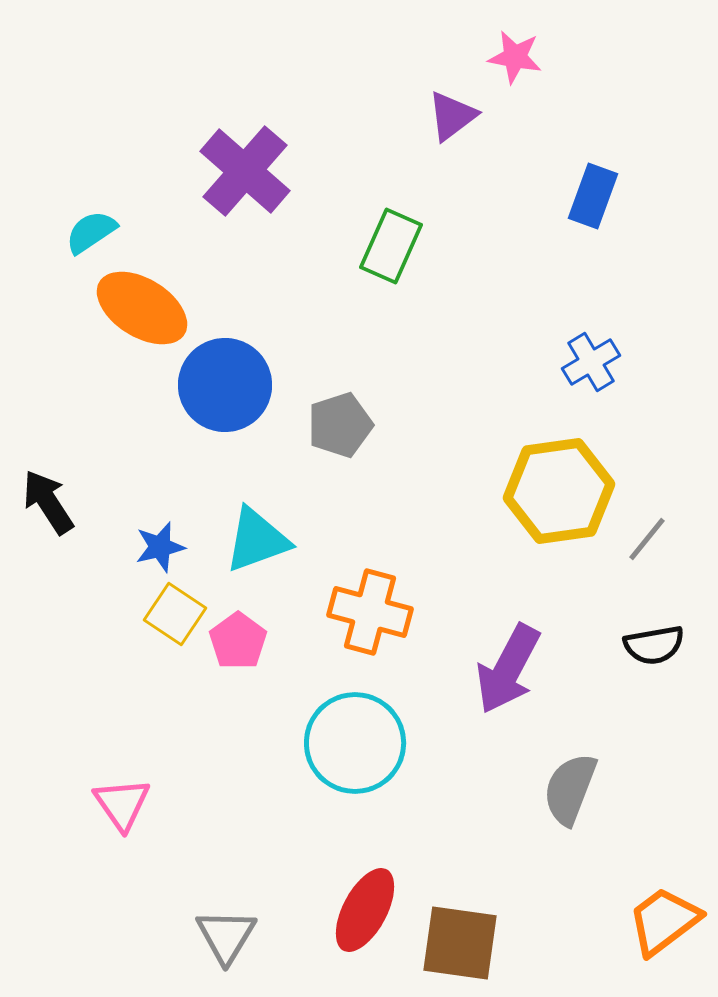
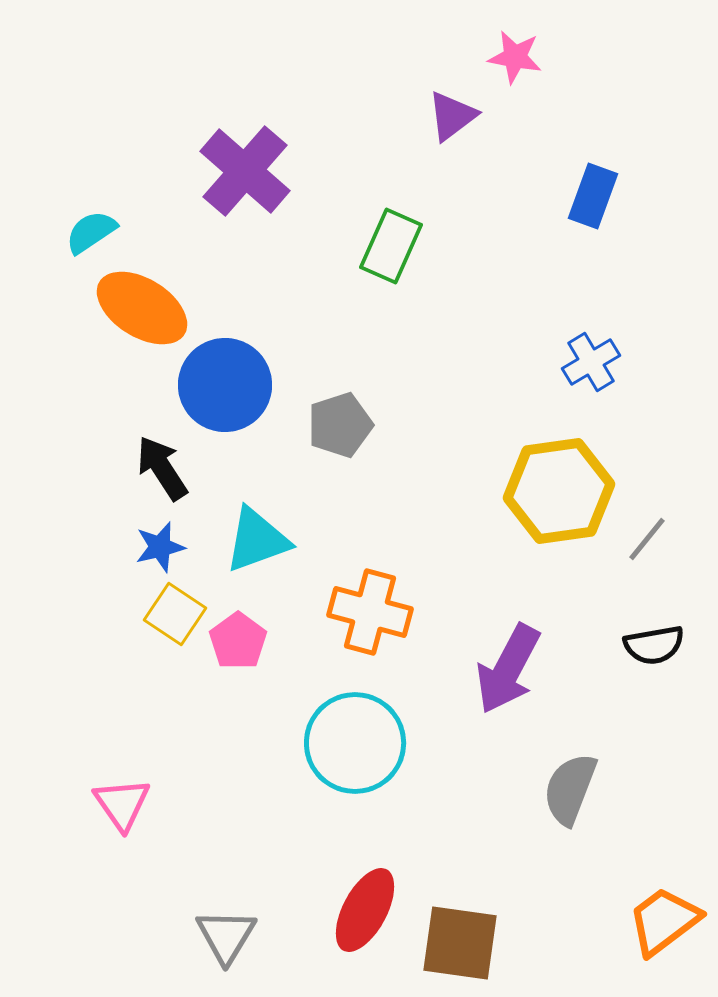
black arrow: moved 114 px right, 34 px up
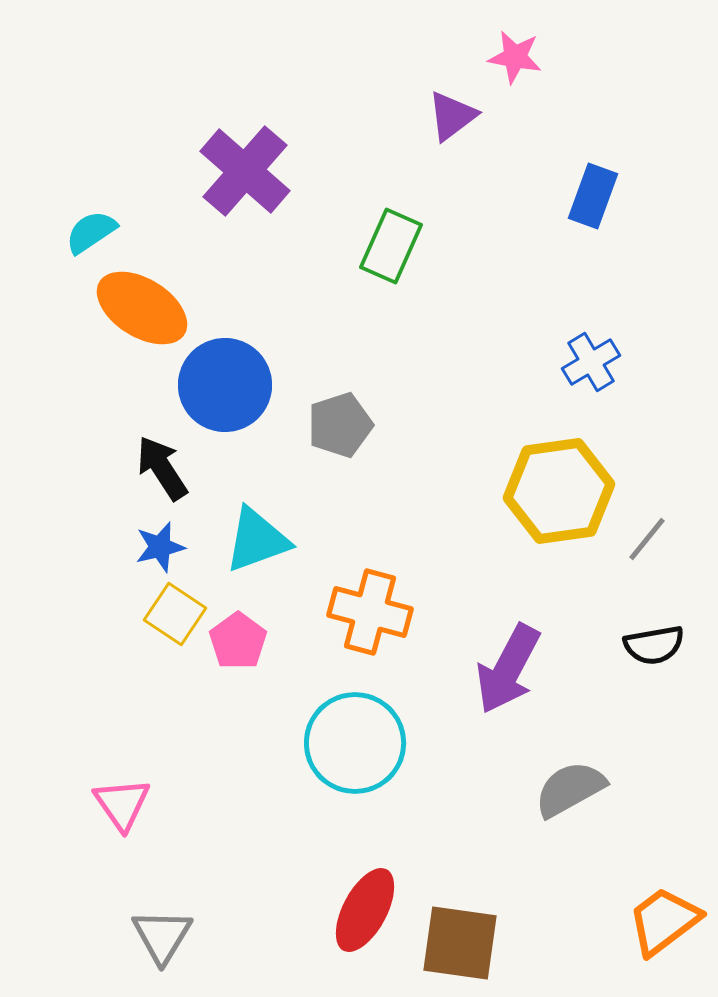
gray semicircle: rotated 40 degrees clockwise
gray triangle: moved 64 px left
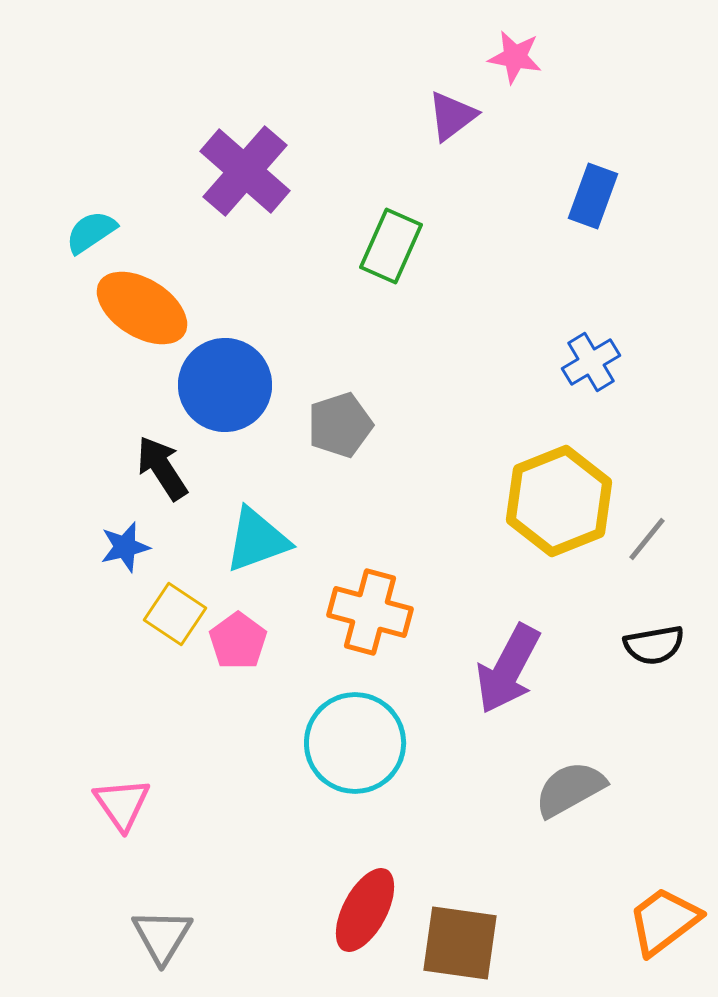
yellow hexagon: moved 10 px down; rotated 14 degrees counterclockwise
blue star: moved 35 px left
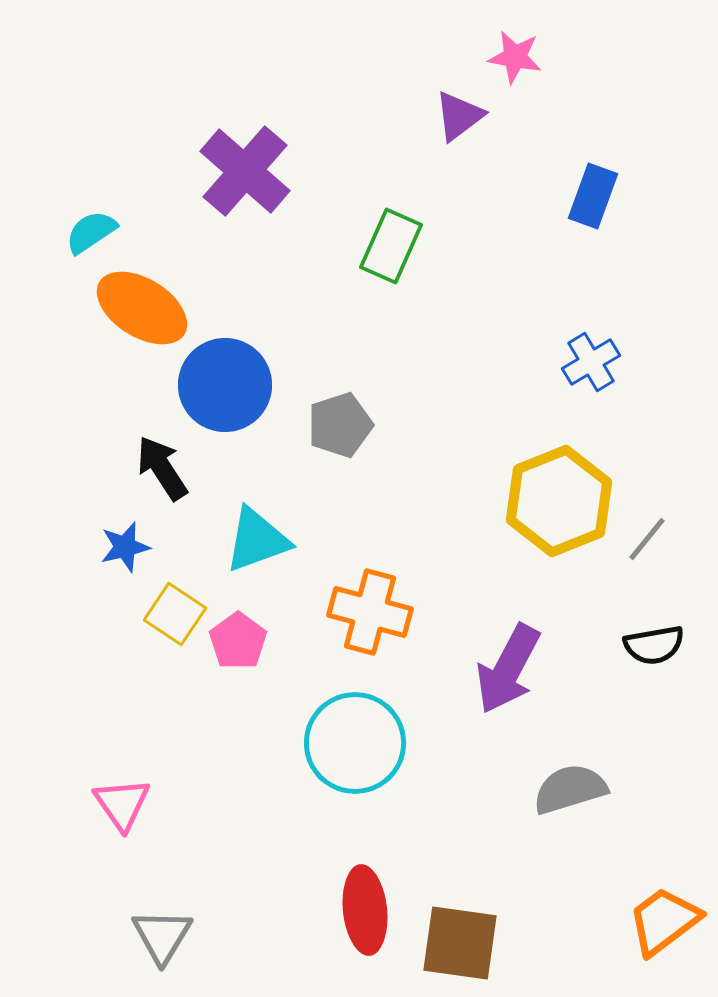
purple triangle: moved 7 px right
gray semicircle: rotated 12 degrees clockwise
red ellipse: rotated 34 degrees counterclockwise
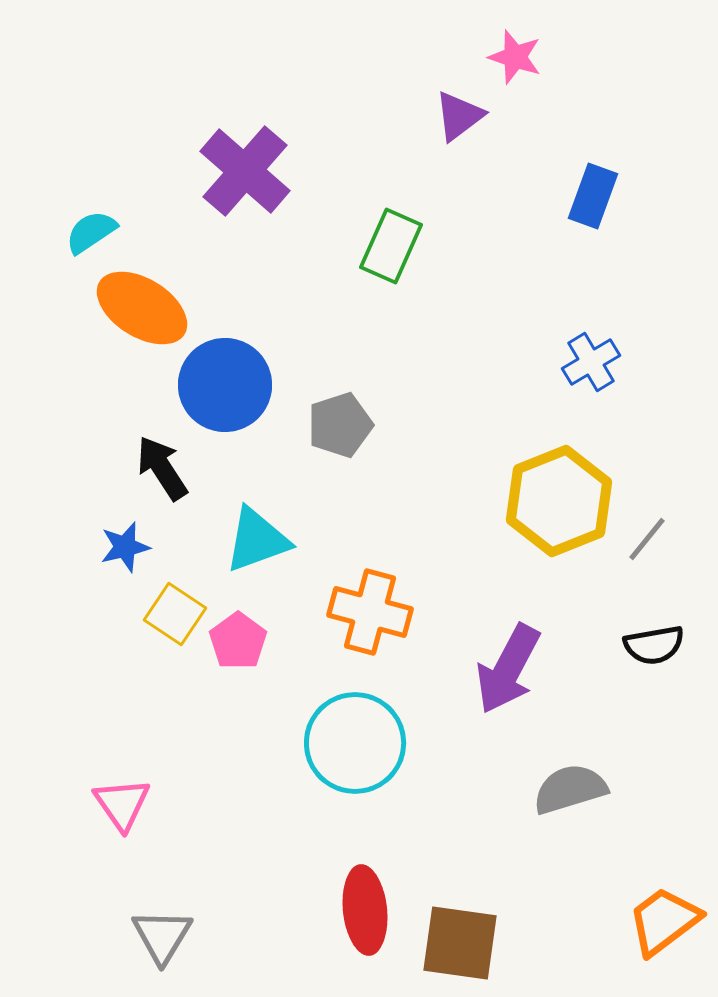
pink star: rotated 8 degrees clockwise
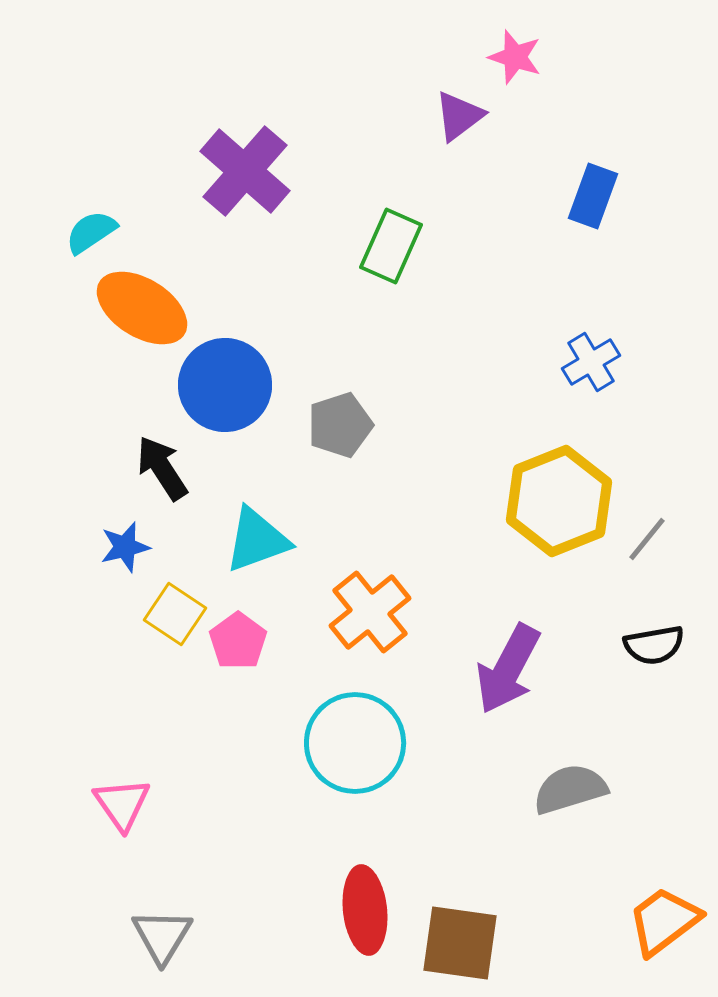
orange cross: rotated 36 degrees clockwise
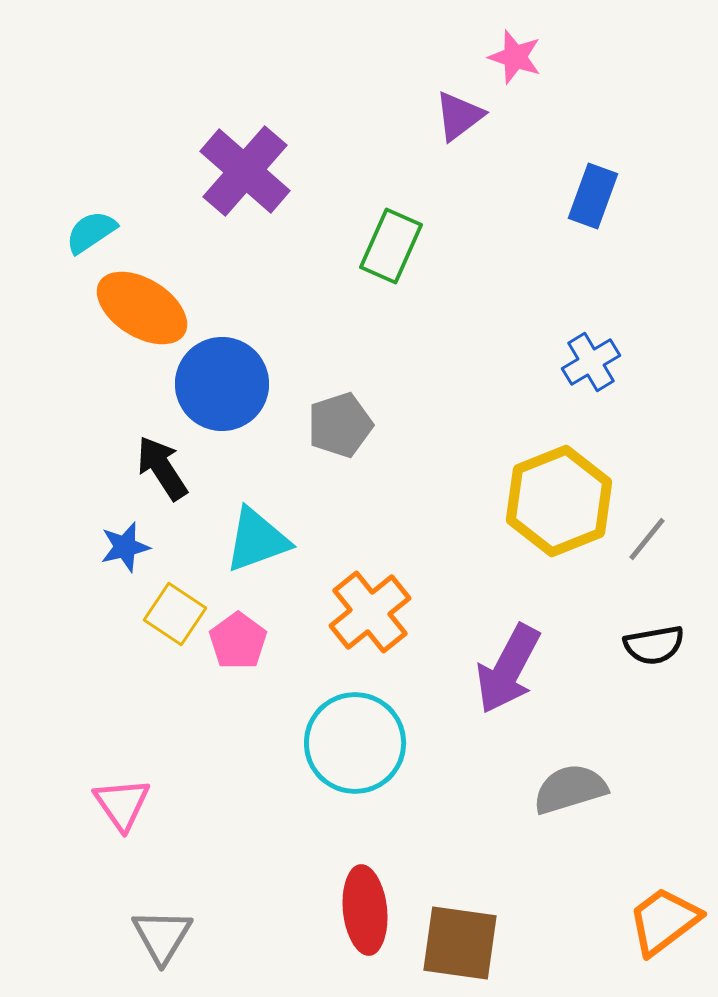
blue circle: moved 3 px left, 1 px up
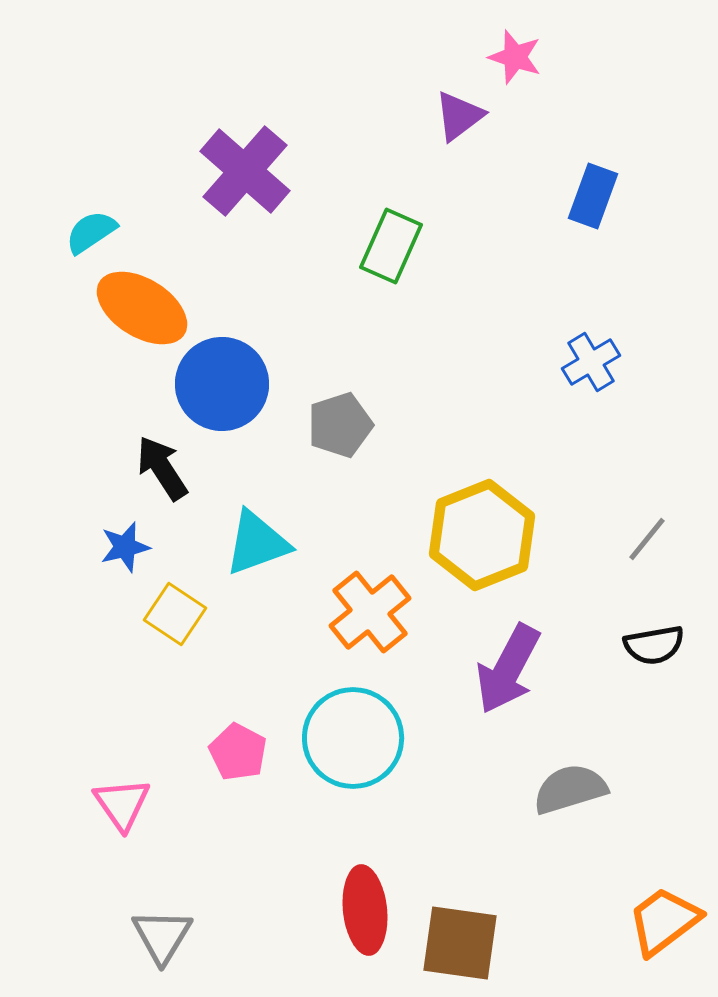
yellow hexagon: moved 77 px left, 34 px down
cyan triangle: moved 3 px down
pink pentagon: moved 111 px down; rotated 8 degrees counterclockwise
cyan circle: moved 2 px left, 5 px up
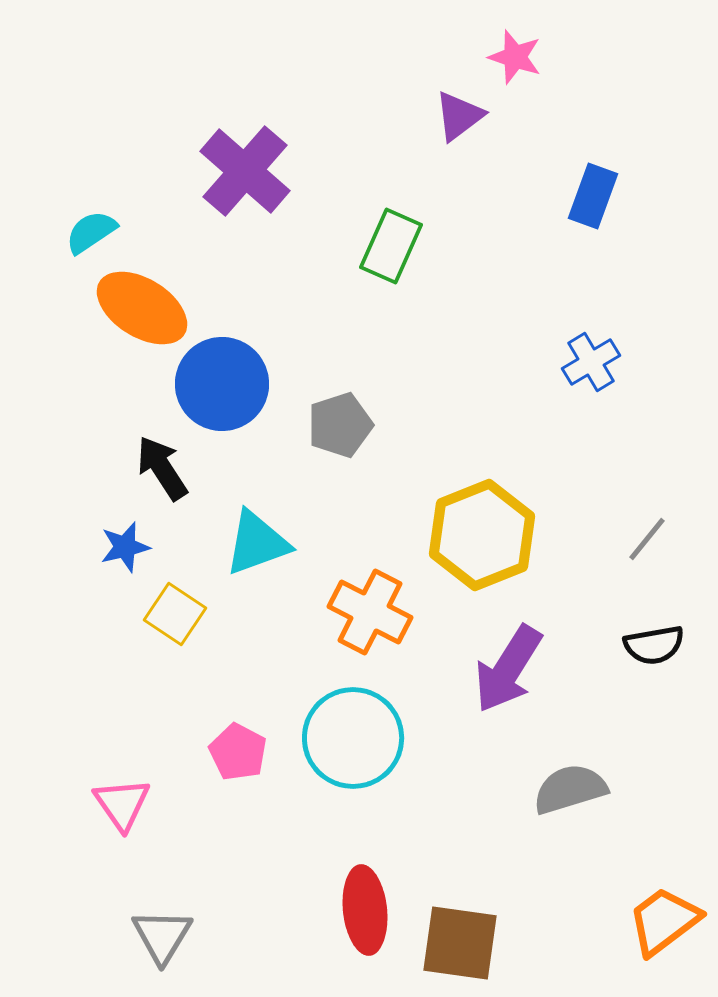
orange cross: rotated 24 degrees counterclockwise
purple arrow: rotated 4 degrees clockwise
